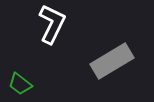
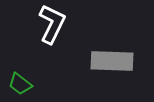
gray rectangle: rotated 33 degrees clockwise
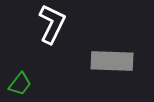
green trapezoid: rotated 90 degrees counterclockwise
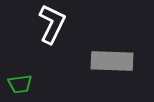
green trapezoid: rotated 45 degrees clockwise
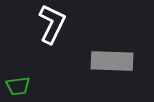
green trapezoid: moved 2 px left, 2 px down
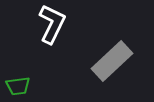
gray rectangle: rotated 45 degrees counterclockwise
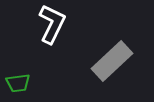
green trapezoid: moved 3 px up
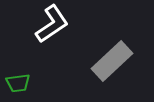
white L-shape: rotated 30 degrees clockwise
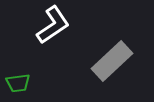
white L-shape: moved 1 px right, 1 px down
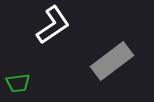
gray rectangle: rotated 6 degrees clockwise
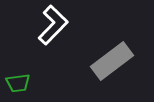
white L-shape: rotated 12 degrees counterclockwise
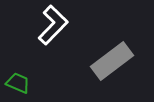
green trapezoid: rotated 150 degrees counterclockwise
